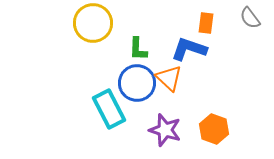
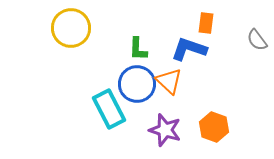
gray semicircle: moved 7 px right, 22 px down
yellow circle: moved 22 px left, 5 px down
orange triangle: moved 3 px down
blue circle: moved 1 px down
orange hexagon: moved 2 px up
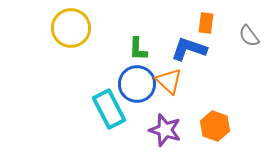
gray semicircle: moved 8 px left, 4 px up
orange hexagon: moved 1 px right, 1 px up
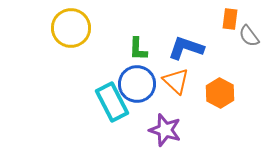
orange rectangle: moved 24 px right, 4 px up
blue L-shape: moved 3 px left, 1 px up
orange triangle: moved 7 px right
cyan rectangle: moved 3 px right, 7 px up
orange hexagon: moved 5 px right, 33 px up; rotated 8 degrees clockwise
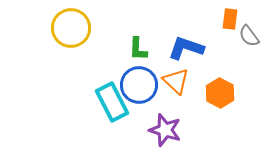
blue circle: moved 2 px right, 1 px down
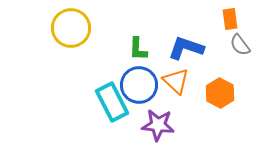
orange rectangle: rotated 15 degrees counterclockwise
gray semicircle: moved 9 px left, 9 px down
purple star: moved 7 px left, 5 px up; rotated 12 degrees counterclockwise
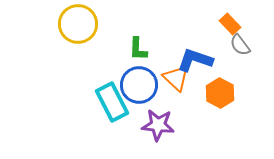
orange rectangle: moved 5 px down; rotated 35 degrees counterclockwise
yellow circle: moved 7 px right, 4 px up
blue L-shape: moved 9 px right, 12 px down
orange triangle: moved 3 px up
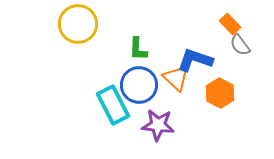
cyan rectangle: moved 1 px right, 3 px down
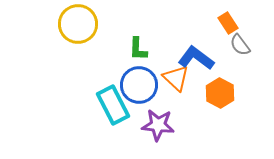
orange rectangle: moved 2 px left, 1 px up; rotated 10 degrees clockwise
blue L-shape: moved 1 px right, 2 px up; rotated 18 degrees clockwise
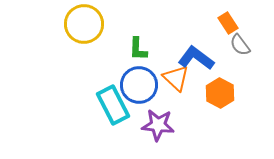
yellow circle: moved 6 px right
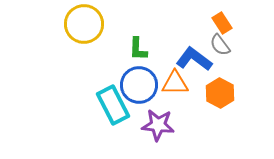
orange rectangle: moved 6 px left
gray semicircle: moved 20 px left
blue L-shape: moved 2 px left, 1 px down
orange triangle: moved 1 px left, 5 px down; rotated 44 degrees counterclockwise
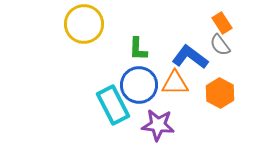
blue L-shape: moved 4 px left, 2 px up
